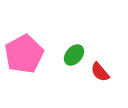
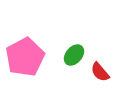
pink pentagon: moved 1 px right, 3 px down
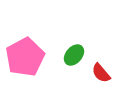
red semicircle: moved 1 px right, 1 px down
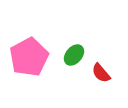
pink pentagon: moved 4 px right
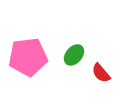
pink pentagon: moved 1 px left; rotated 21 degrees clockwise
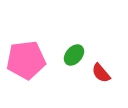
pink pentagon: moved 2 px left, 3 px down
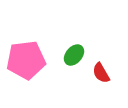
red semicircle: rotated 10 degrees clockwise
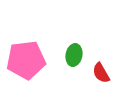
green ellipse: rotated 30 degrees counterclockwise
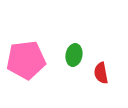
red semicircle: rotated 20 degrees clockwise
